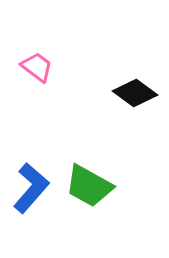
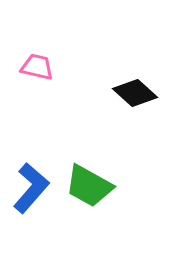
pink trapezoid: rotated 24 degrees counterclockwise
black diamond: rotated 6 degrees clockwise
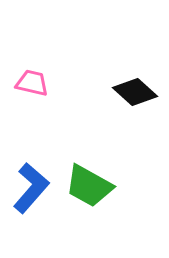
pink trapezoid: moved 5 px left, 16 px down
black diamond: moved 1 px up
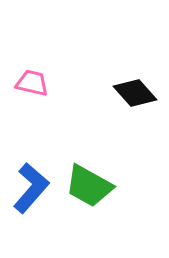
black diamond: moved 1 px down; rotated 6 degrees clockwise
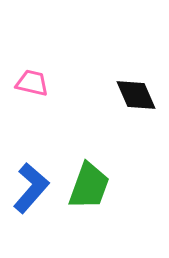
black diamond: moved 1 px right, 2 px down; rotated 18 degrees clockwise
green trapezoid: rotated 99 degrees counterclockwise
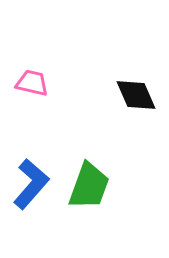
blue L-shape: moved 4 px up
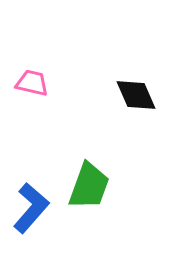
blue L-shape: moved 24 px down
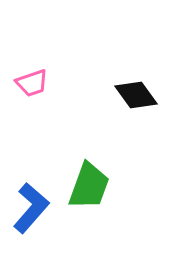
pink trapezoid: rotated 148 degrees clockwise
black diamond: rotated 12 degrees counterclockwise
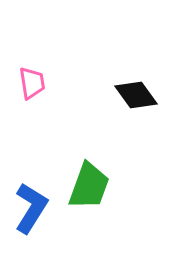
pink trapezoid: rotated 80 degrees counterclockwise
blue L-shape: rotated 9 degrees counterclockwise
